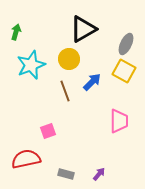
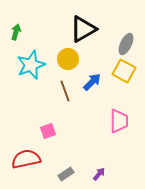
yellow circle: moved 1 px left
gray rectangle: rotated 49 degrees counterclockwise
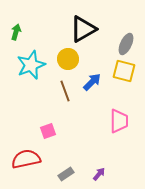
yellow square: rotated 15 degrees counterclockwise
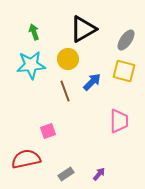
green arrow: moved 18 px right; rotated 35 degrees counterclockwise
gray ellipse: moved 4 px up; rotated 10 degrees clockwise
cyan star: rotated 16 degrees clockwise
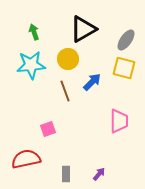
yellow square: moved 3 px up
pink square: moved 2 px up
gray rectangle: rotated 56 degrees counterclockwise
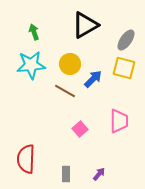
black triangle: moved 2 px right, 4 px up
yellow circle: moved 2 px right, 5 px down
blue arrow: moved 1 px right, 3 px up
brown line: rotated 40 degrees counterclockwise
pink square: moved 32 px right; rotated 21 degrees counterclockwise
red semicircle: rotated 76 degrees counterclockwise
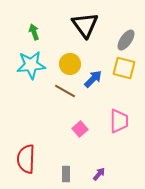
black triangle: rotated 36 degrees counterclockwise
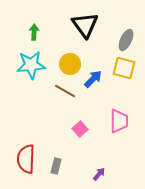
green arrow: rotated 21 degrees clockwise
gray ellipse: rotated 10 degrees counterclockwise
gray rectangle: moved 10 px left, 8 px up; rotated 14 degrees clockwise
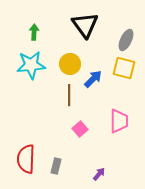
brown line: moved 4 px right, 4 px down; rotated 60 degrees clockwise
